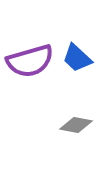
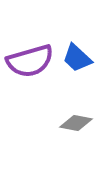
gray diamond: moved 2 px up
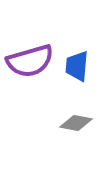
blue trapezoid: moved 8 px down; rotated 52 degrees clockwise
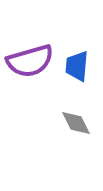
gray diamond: rotated 52 degrees clockwise
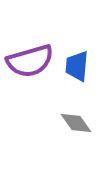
gray diamond: rotated 8 degrees counterclockwise
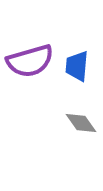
gray diamond: moved 5 px right
